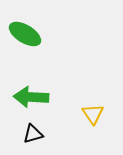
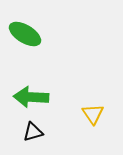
black triangle: moved 2 px up
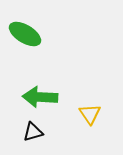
green arrow: moved 9 px right
yellow triangle: moved 3 px left
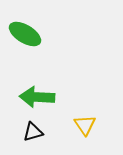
green arrow: moved 3 px left
yellow triangle: moved 5 px left, 11 px down
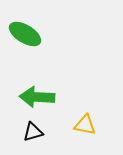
yellow triangle: rotated 45 degrees counterclockwise
